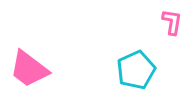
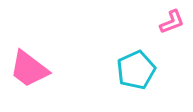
pink L-shape: rotated 60 degrees clockwise
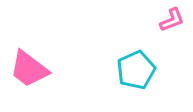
pink L-shape: moved 2 px up
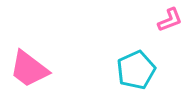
pink L-shape: moved 2 px left
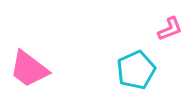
pink L-shape: moved 9 px down
